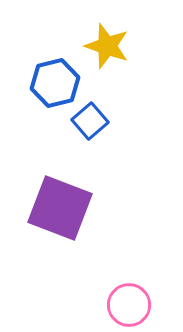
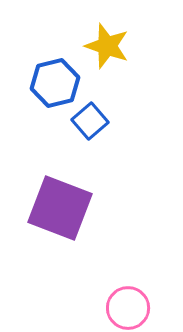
pink circle: moved 1 px left, 3 px down
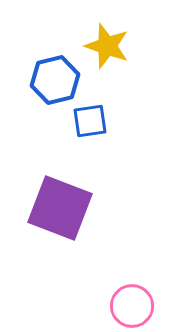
blue hexagon: moved 3 px up
blue square: rotated 33 degrees clockwise
pink circle: moved 4 px right, 2 px up
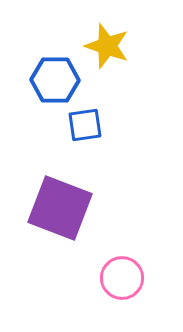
blue hexagon: rotated 15 degrees clockwise
blue square: moved 5 px left, 4 px down
pink circle: moved 10 px left, 28 px up
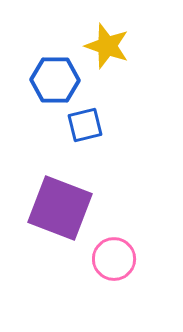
blue square: rotated 6 degrees counterclockwise
pink circle: moved 8 px left, 19 px up
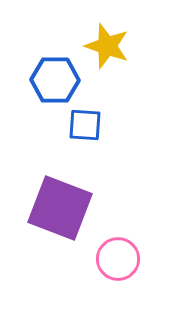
blue square: rotated 18 degrees clockwise
pink circle: moved 4 px right
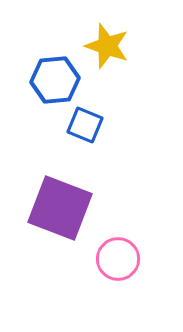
blue hexagon: rotated 6 degrees counterclockwise
blue square: rotated 18 degrees clockwise
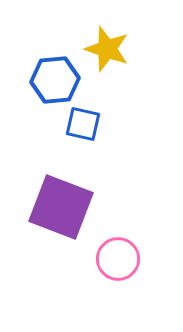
yellow star: moved 3 px down
blue square: moved 2 px left, 1 px up; rotated 9 degrees counterclockwise
purple square: moved 1 px right, 1 px up
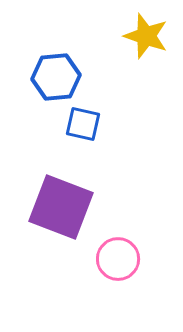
yellow star: moved 39 px right, 13 px up
blue hexagon: moved 1 px right, 3 px up
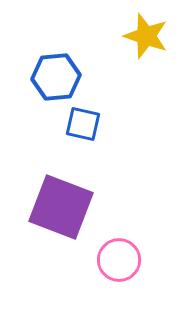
pink circle: moved 1 px right, 1 px down
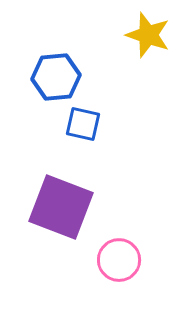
yellow star: moved 2 px right, 1 px up
